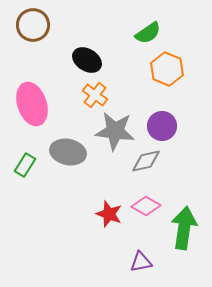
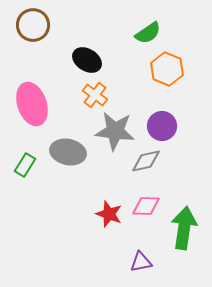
pink diamond: rotated 28 degrees counterclockwise
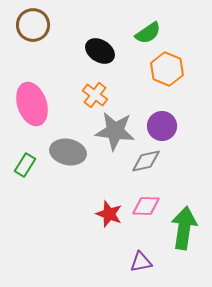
black ellipse: moved 13 px right, 9 px up
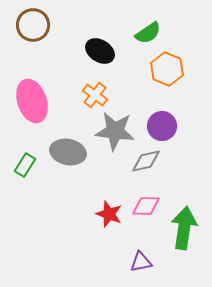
pink ellipse: moved 3 px up
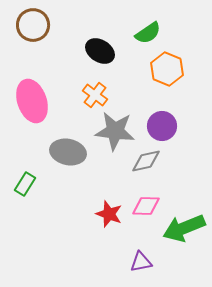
green rectangle: moved 19 px down
green arrow: rotated 120 degrees counterclockwise
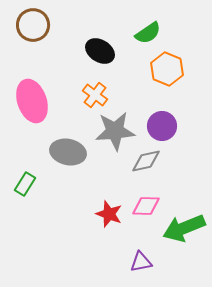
gray star: rotated 12 degrees counterclockwise
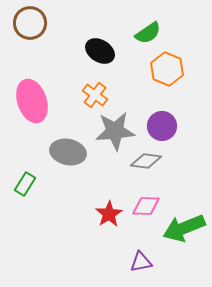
brown circle: moved 3 px left, 2 px up
gray diamond: rotated 20 degrees clockwise
red star: rotated 20 degrees clockwise
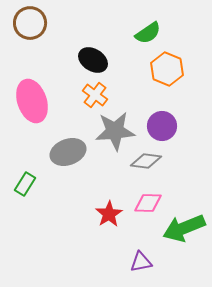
black ellipse: moved 7 px left, 9 px down
gray ellipse: rotated 32 degrees counterclockwise
pink diamond: moved 2 px right, 3 px up
